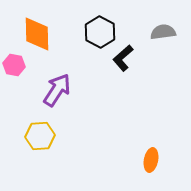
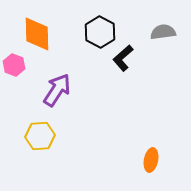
pink hexagon: rotated 10 degrees clockwise
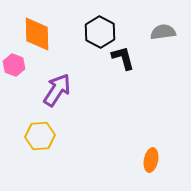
black L-shape: rotated 116 degrees clockwise
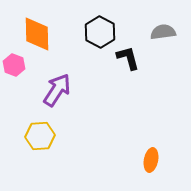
black L-shape: moved 5 px right
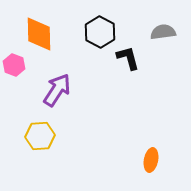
orange diamond: moved 2 px right
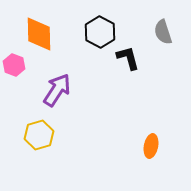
gray semicircle: rotated 100 degrees counterclockwise
yellow hexagon: moved 1 px left, 1 px up; rotated 12 degrees counterclockwise
orange ellipse: moved 14 px up
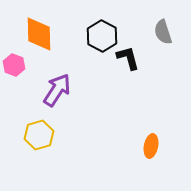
black hexagon: moved 2 px right, 4 px down
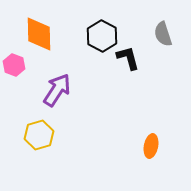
gray semicircle: moved 2 px down
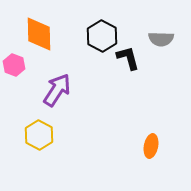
gray semicircle: moved 2 px left, 5 px down; rotated 70 degrees counterclockwise
yellow hexagon: rotated 16 degrees counterclockwise
